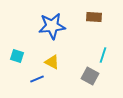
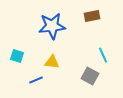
brown rectangle: moved 2 px left, 1 px up; rotated 14 degrees counterclockwise
cyan line: rotated 42 degrees counterclockwise
yellow triangle: rotated 21 degrees counterclockwise
blue line: moved 1 px left, 1 px down
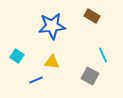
brown rectangle: rotated 42 degrees clockwise
cyan square: rotated 16 degrees clockwise
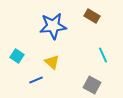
blue star: moved 1 px right
yellow triangle: rotated 35 degrees clockwise
gray square: moved 2 px right, 9 px down
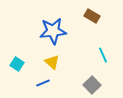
blue star: moved 5 px down
cyan square: moved 8 px down
blue line: moved 7 px right, 3 px down
gray square: rotated 18 degrees clockwise
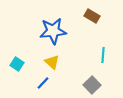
cyan line: rotated 28 degrees clockwise
blue line: rotated 24 degrees counterclockwise
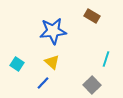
cyan line: moved 3 px right, 4 px down; rotated 14 degrees clockwise
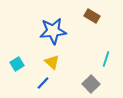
cyan square: rotated 24 degrees clockwise
gray square: moved 1 px left, 1 px up
